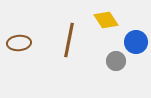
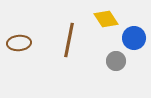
yellow diamond: moved 1 px up
blue circle: moved 2 px left, 4 px up
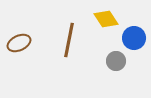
brown ellipse: rotated 20 degrees counterclockwise
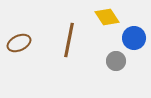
yellow diamond: moved 1 px right, 2 px up
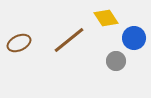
yellow diamond: moved 1 px left, 1 px down
brown line: rotated 40 degrees clockwise
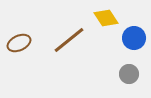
gray circle: moved 13 px right, 13 px down
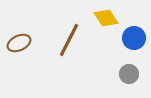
brown line: rotated 24 degrees counterclockwise
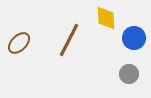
yellow diamond: rotated 30 degrees clockwise
brown ellipse: rotated 20 degrees counterclockwise
